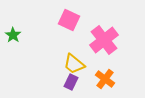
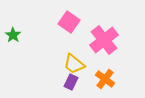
pink square: moved 2 px down; rotated 10 degrees clockwise
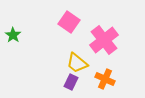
yellow trapezoid: moved 3 px right, 1 px up
orange cross: rotated 12 degrees counterclockwise
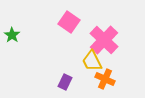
green star: moved 1 px left
pink cross: rotated 8 degrees counterclockwise
yellow trapezoid: moved 15 px right, 2 px up; rotated 25 degrees clockwise
purple rectangle: moved 6 px left
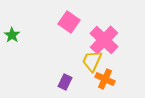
yellow trapezoid: rotated 50 degrees clockwise
